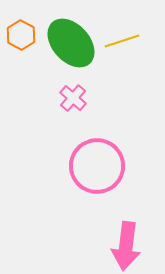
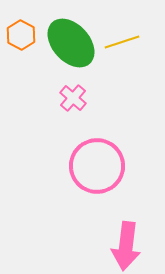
yellow line: moved 1 px down
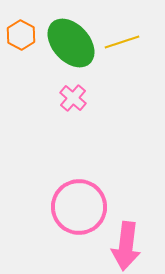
pink circle: moved 18 px left, 41 px down
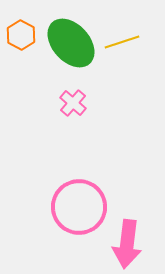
pink cross: moved 5 px down
pink arrow: moved 1 px right, 2 px up
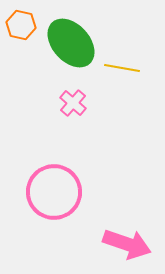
orange hexagon: moved 10 px up; rotated 16 degrees counterclockwise
yellow line: moved 26 px down; rotated 28 degrees clockwise
pink circle: moved 25 px left, 15 px up
pink arrow: rotated 78 degrees counterclockwise
